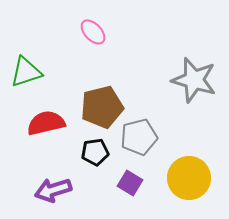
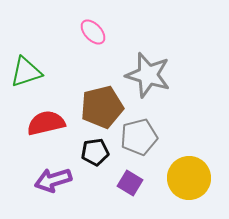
gray star: moved 46 px left, 5 px up
purple arrow: moved 10 px up
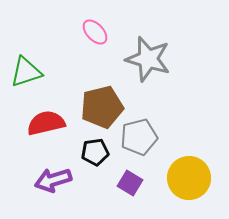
pink ellipse: moved 2 px right
gray star: moved 16 px up
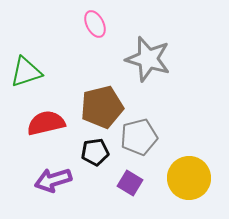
pink ellipse: moved 8 px up; rotated 16 degrees clockwise
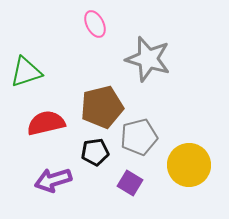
yellow circle: moved 13 px up
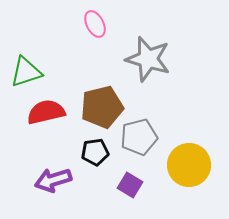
red semicircle: moved 11 px up
purple square: moved 2 px down
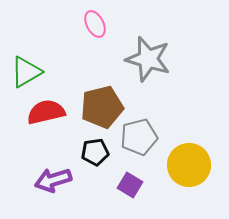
green triangle: rotated 12 degrees counterclockwise
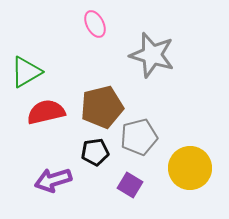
gray star: moved 4 px right, 4 px up
yellow circle: moved 1 px right, 3 px down
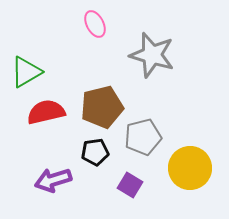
gray pentagon: moved 4 px right
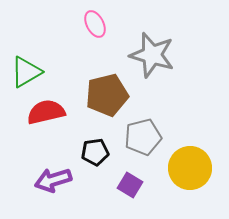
brown pentagon: moved 5 px right, 12 px up
